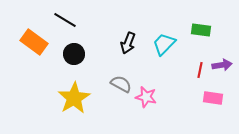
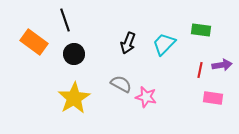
black line: rotated 40 degrees clockwise
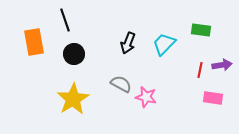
orange rectangle: rotated 44 degrees clockwise
yellow star: moved 1 px left, 1 px down
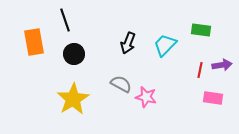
cyan trapezoid: moved 1 px right, 1 px down
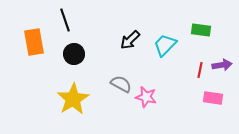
black arrow: moved 2 px right, 3 px up; rotated 25 degrees clockwise
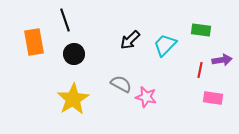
purple arrow: moved 5 px up
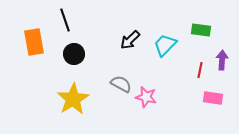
purple arrow: rotated 78 degrees counterclockwise
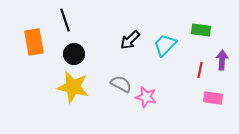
yellow star: moved 12 px up; rotated 28 degrees counterclockwise
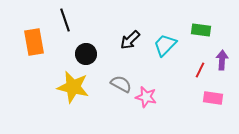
black circle: moved 12 px right
red line: rotated 14 degrees clockwise
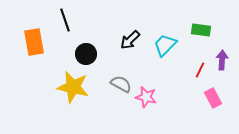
pink rectangle: rotated 54 degrees clockwise
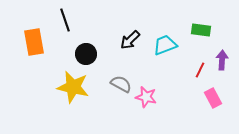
cyan trapezoid: rotated 25 degrees clockwise
